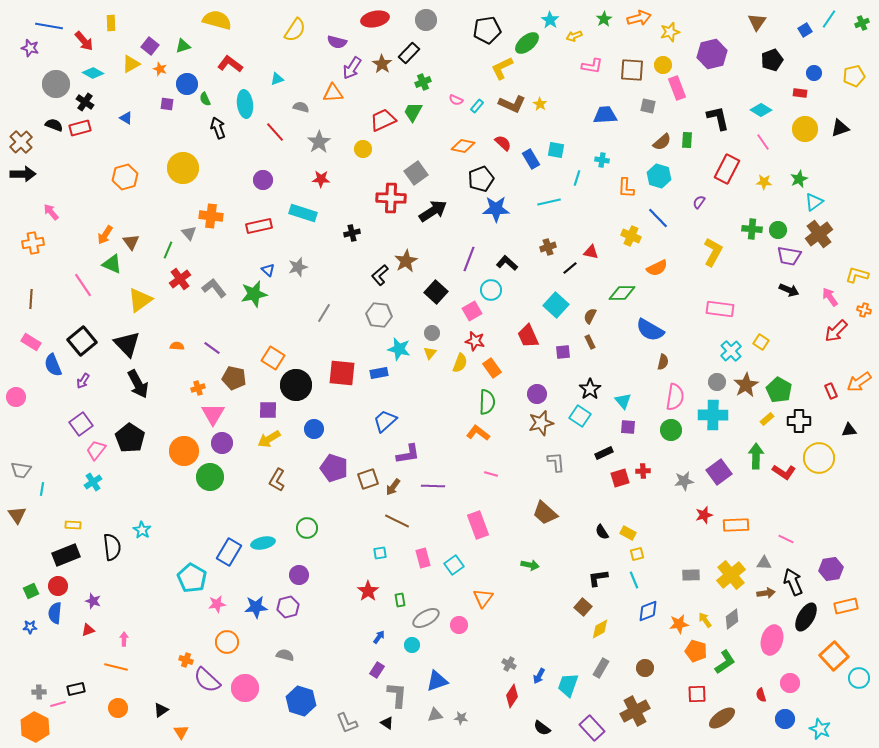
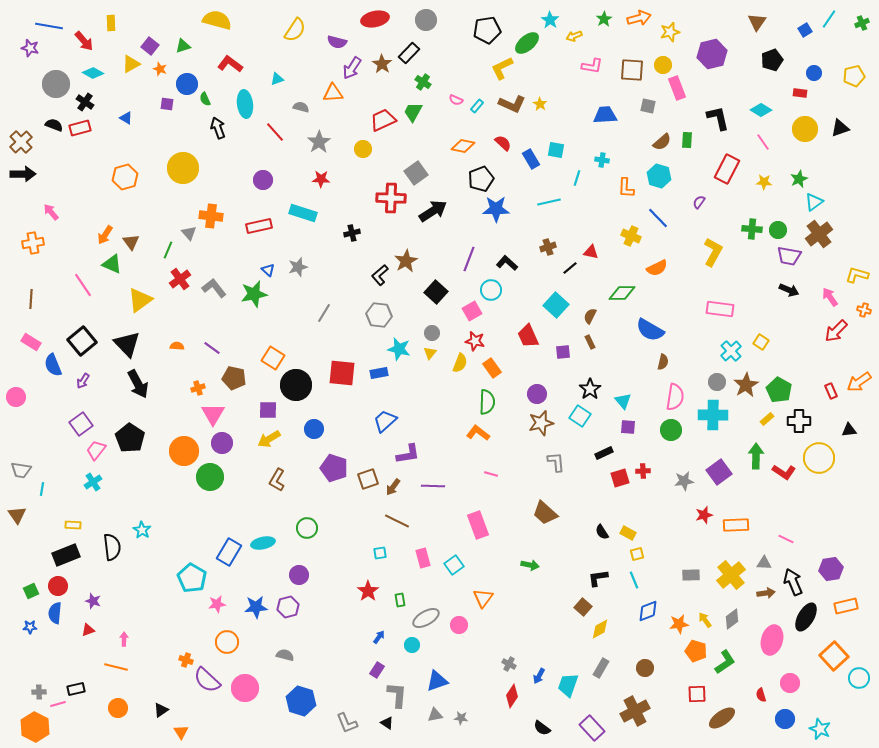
green cross at (423, 82): rotated 35 degrees counterclockwise
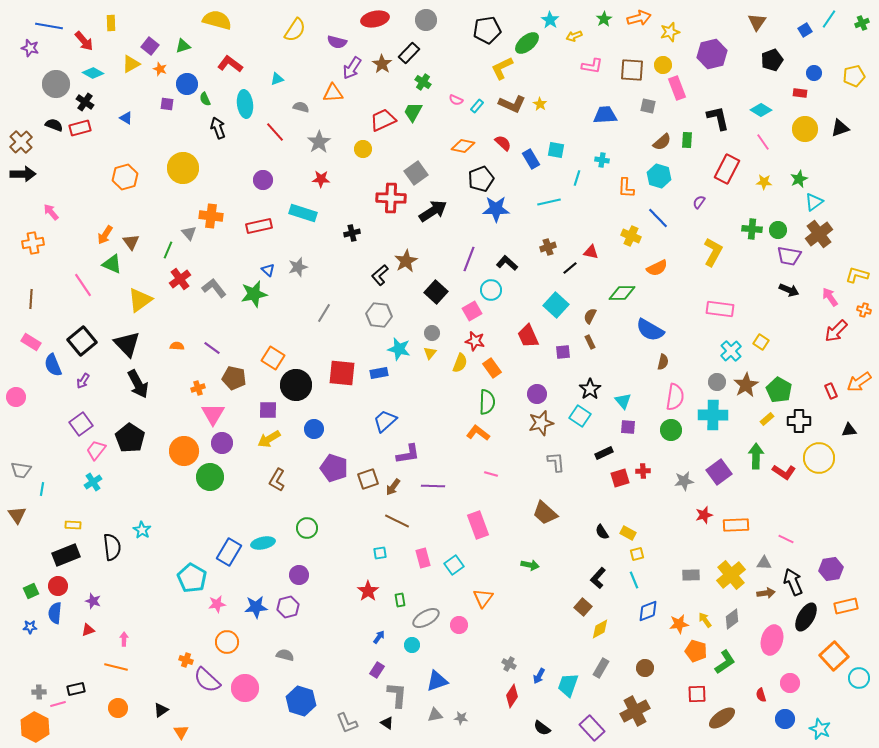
black L-shape at (598, 578): rotated 40 degrees counterclockwise
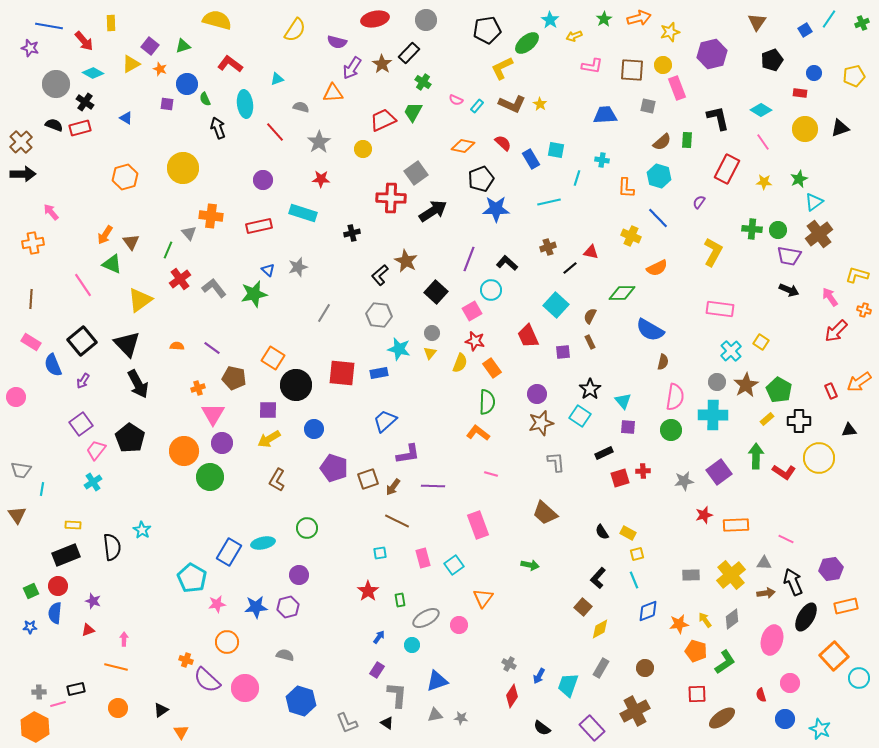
brown star at (406, 261): rotated 15 degrees counterclockwise
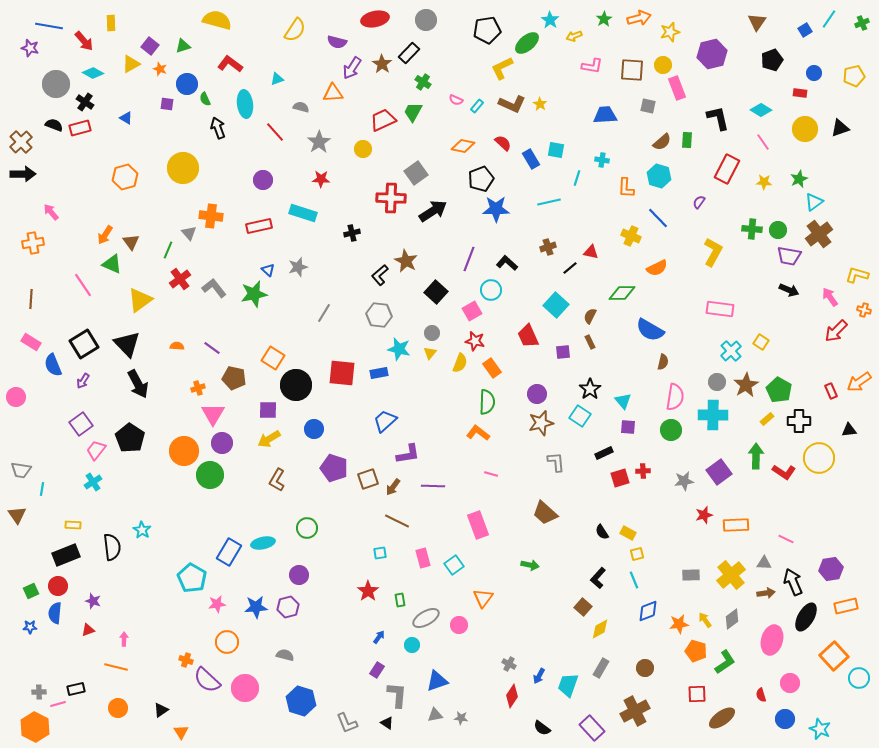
black square at (82, 341): moved 2 px right, 3 px down; rotated 8 degrees clockwise
green circle at (210, 477): moved 2 px up
